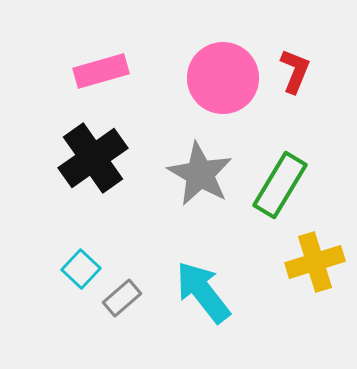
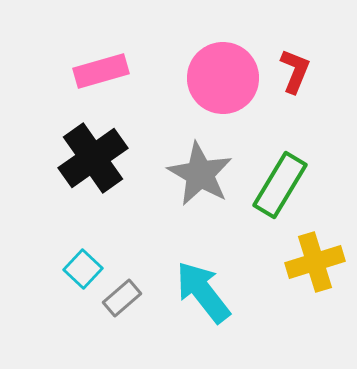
cyan square: moved 2 px right
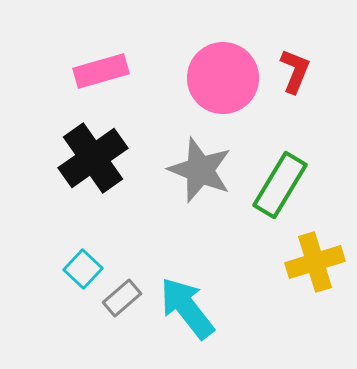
gray star: moved 4 px up; rotated 8 degrees counterclockwise
cyan arrow: moved 16 px left, 16 px down
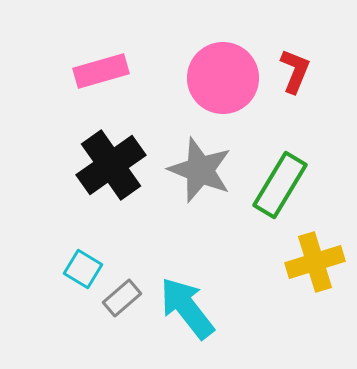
black cross: moved 18 px right, 7 px down
cyan square: rotated 12 degrees counterclockwise
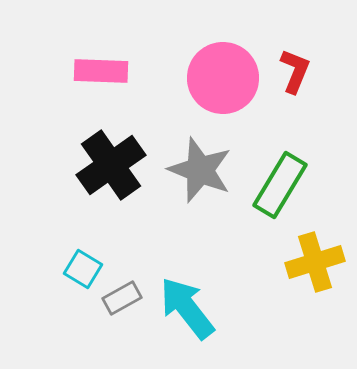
pink rectangle: rotated 18 degrees clockwise
gray rectangle: rotated 12 degrees clockwise
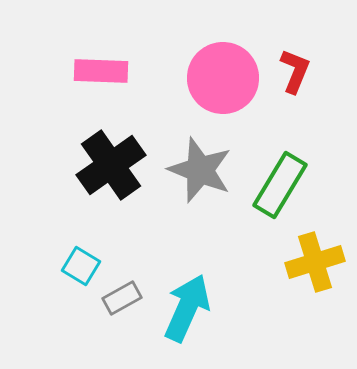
cyan square: moved 2 px left, 3 px up
cyan arrow: rotated 62 degrees clockwise
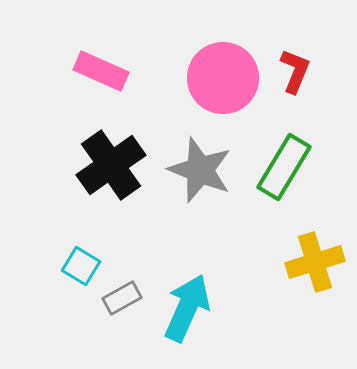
pink rectangle: rotated 22 degrees clockwise
green rectangle: moved 4 px right, 18 px up
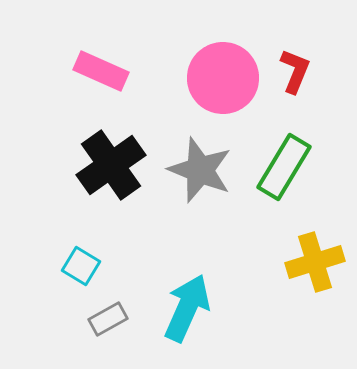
gray rectangle: moved 14 px left, 21 px down
